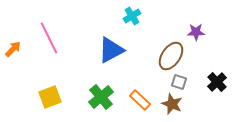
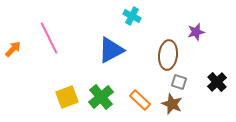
cyan cross: rotated 30 degrees counterclockwise
purple star: rotated 12 degrees counterclockwise
brown ellipse: moved 3 px left, 1 px up; rotated 28 degrees counterclockwise
yellow square: moved 17 px right
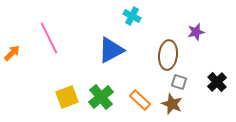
orange arrow: moved 1 px left, 4 px down
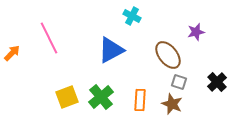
brown ellipse: rotated 44 degrees counterclockwise
orange rectangle: rotated 50 degrees clockwise
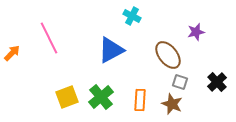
gray square: moved 1 px right
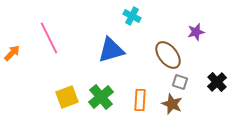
blue triangle: rotated 12 degrees clockwise
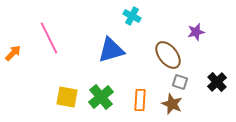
orange arrow: moved 1 px right
yellow square: rotated 30 degrees clockwise
